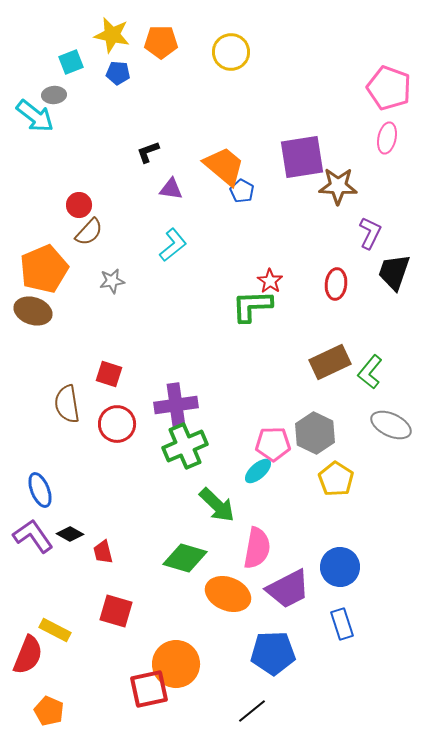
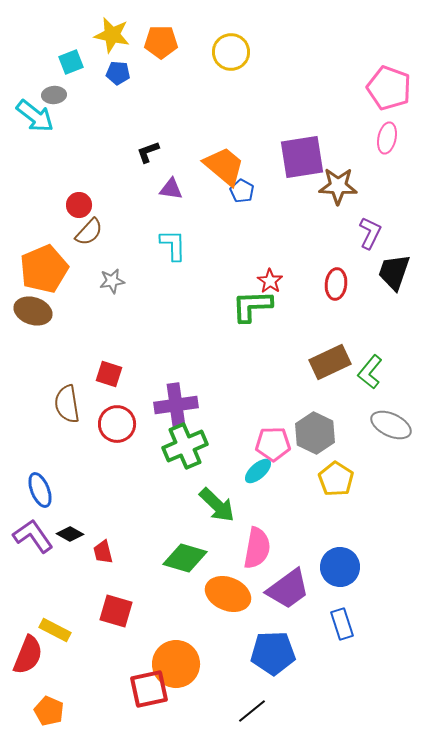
cyan L-shape at (173, 245): rotated 52 degrees counterclockwise
purple trapezoid at (288, 589): rotated 9 degrees counterclockwise
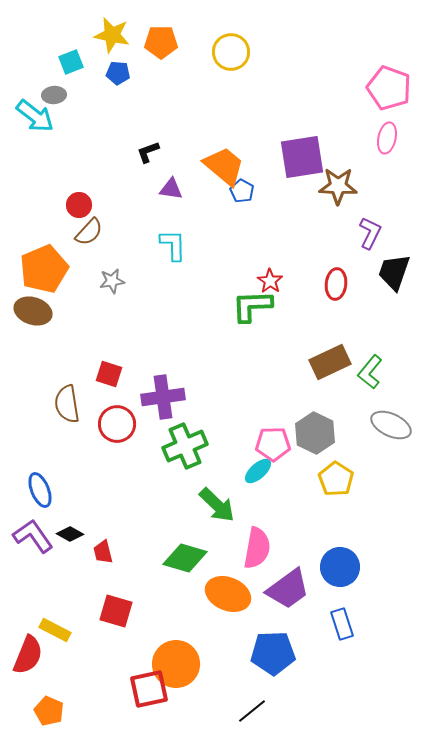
purple cross at (176, 405): moved 13 px left, 8 px up
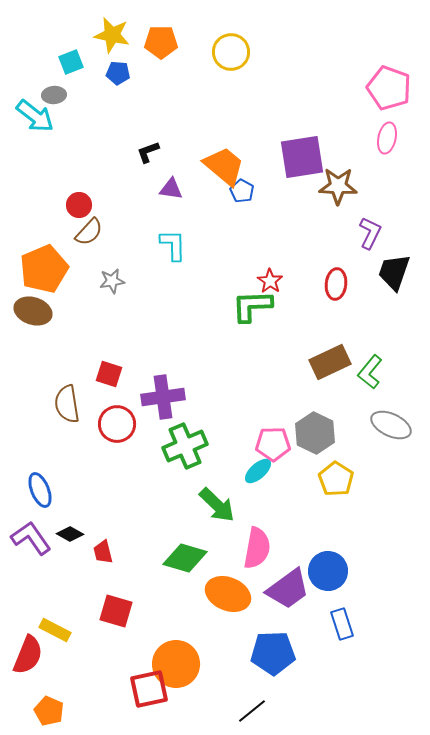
purple L-shape at (33, 536): moved 2 px left, 2 px down
blue circle at (340, 567): moved 12 px left, 4 px down
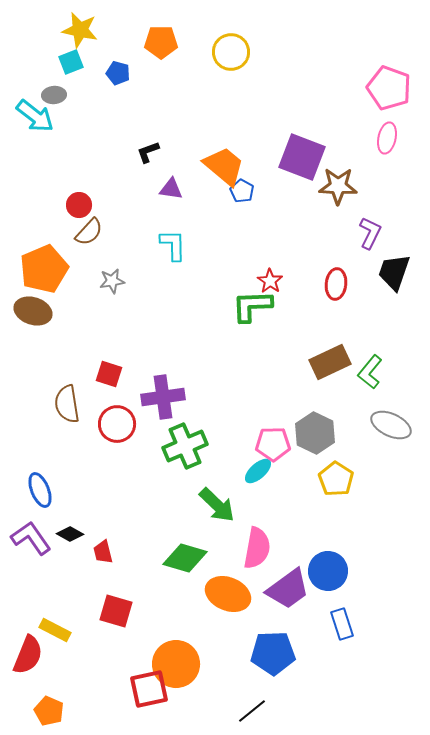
yellow star at (112, 35): moved 32 px left, 5 px up
blue pentagon at (118, 73): rotated 10 degrees clockwise
purple square at (302, 157): rotated 30 degrees clockwise
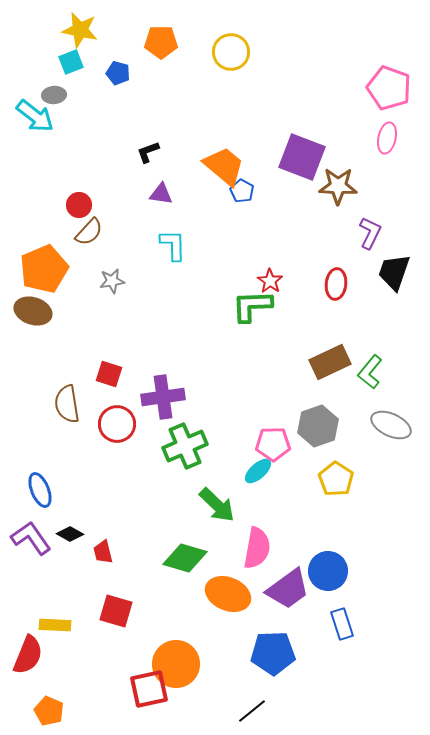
purple triangle at (171, 189): moved 10 px left, 5 px down
gray hexagon at (315, 433): moved 3 px right, 7 px up; rotated 15 degrees clockwise
yellow rectangle at (55, 630): moved 5 px up; rotated 24 degrees counterclockwise
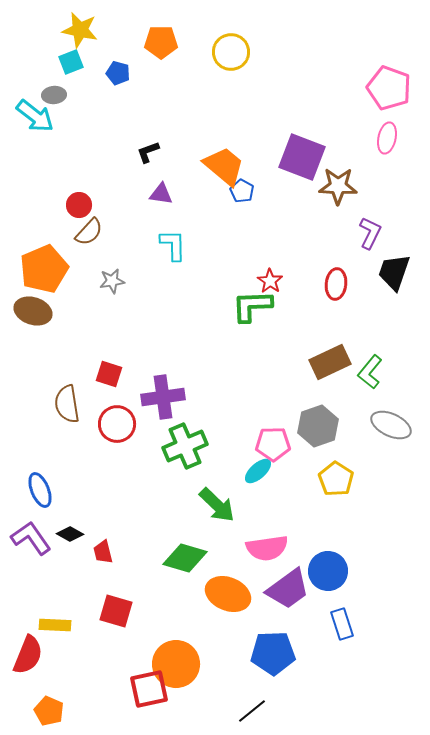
pink semicircle at (257, 548): moved 10 px right; rotated 72 degrees clockwise
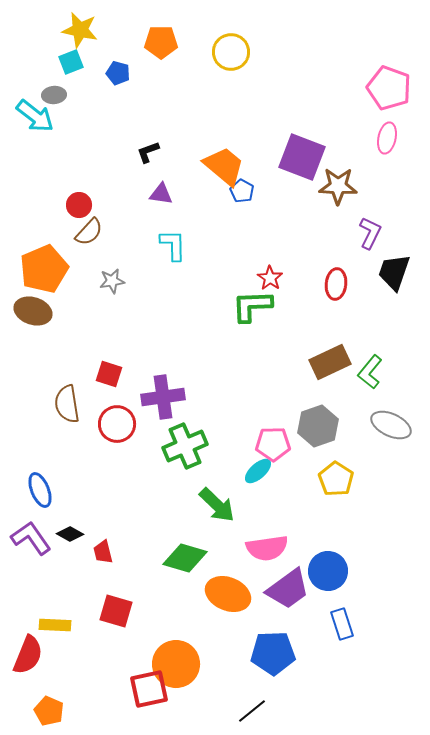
red star at (270, 281): moved 3 px up
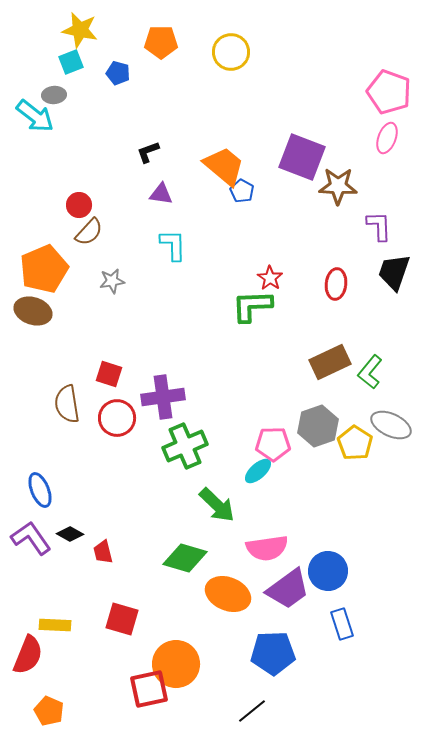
pink pentagon at (389, 88): moved 4 px down
pink ellipse at (387, 138): rotated 8 degrees clockwise
purple L-shape at (370, 233): moved 9 px right, 7 px up; rotated 28 degrees counterclockwise
red circle at (117, 424): moved 6 px up
yellow pentagon at (336, 479): moved 19 px right, 36 px up
red square at (116, 611): moved 6 px right, 8 px down
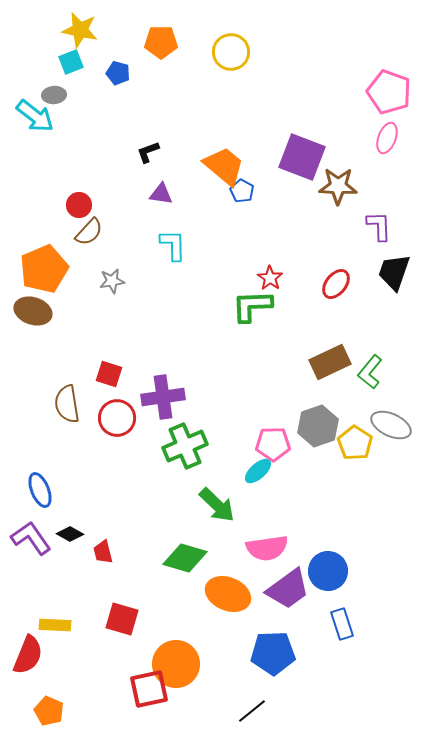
red ellipse at (336, 284): rotated 32 degrees clockwise
